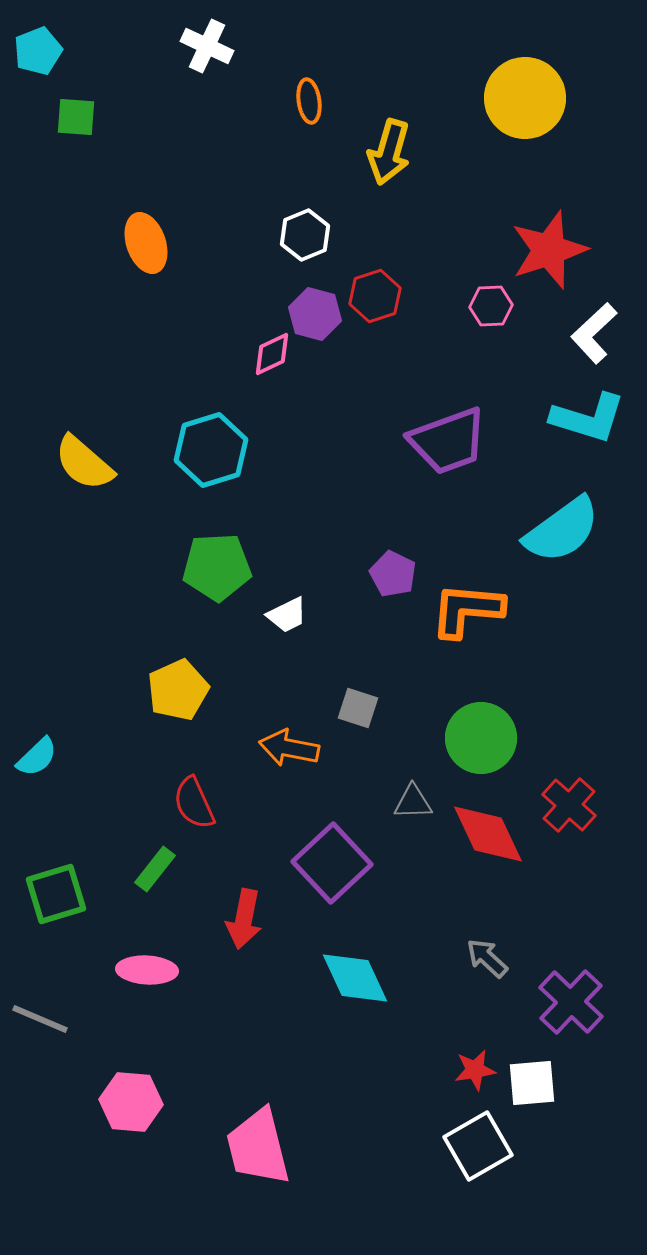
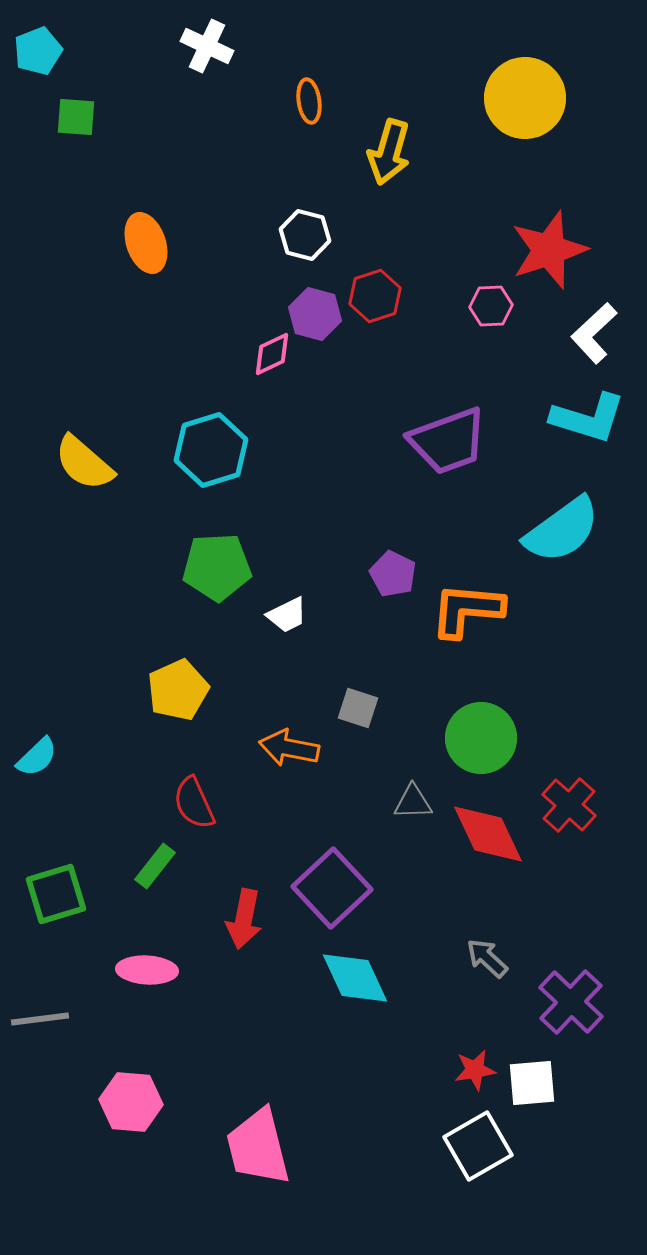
white hexagon at (305, 235): rotated 24 degrees counterclockwise
purple square at (332, 863): moved 25 px down
green rectangle at (155, 869): moved 3 px up
gray line at (40, 1019): rotated 30 degrees counterclockwise
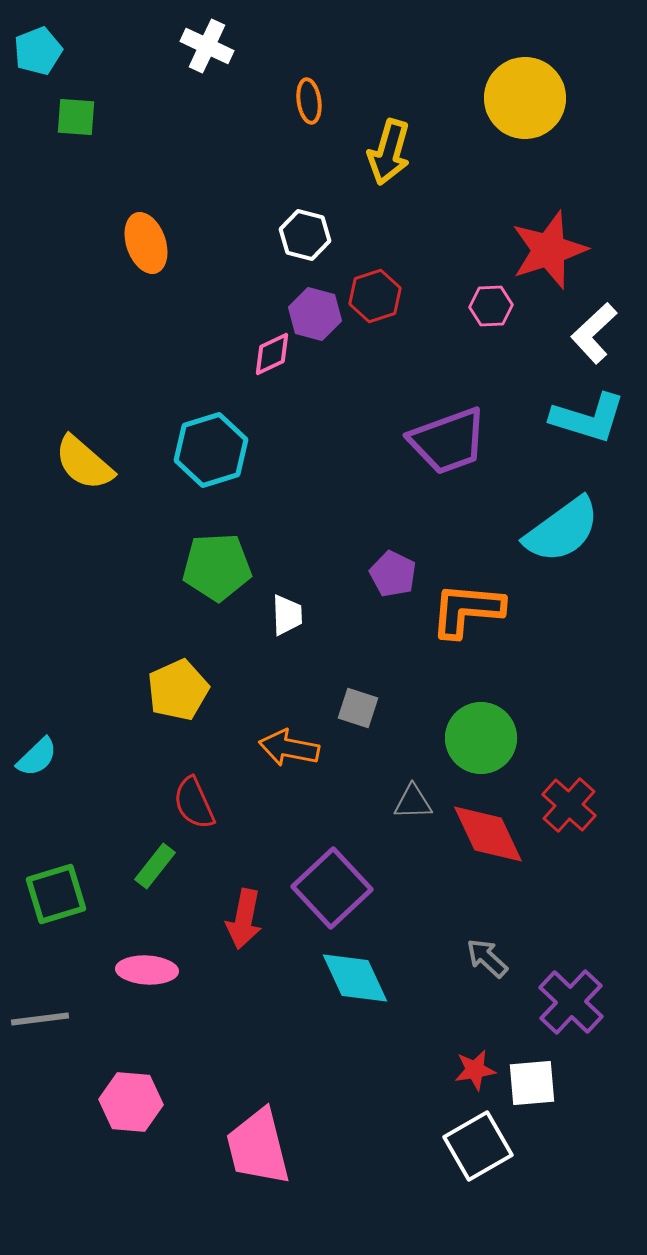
white trapezoid at (287, 615): rotated 66 degrees counterclockwise
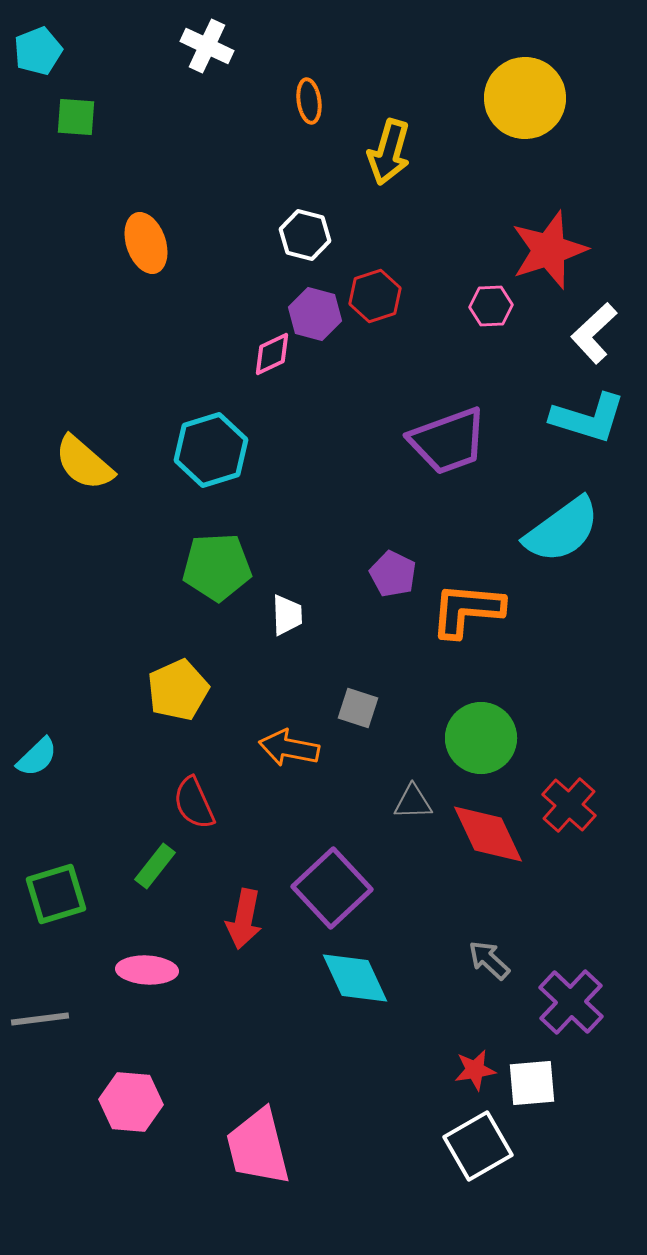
gray arrow at (487, 958): moved 2 px right, 2 px down
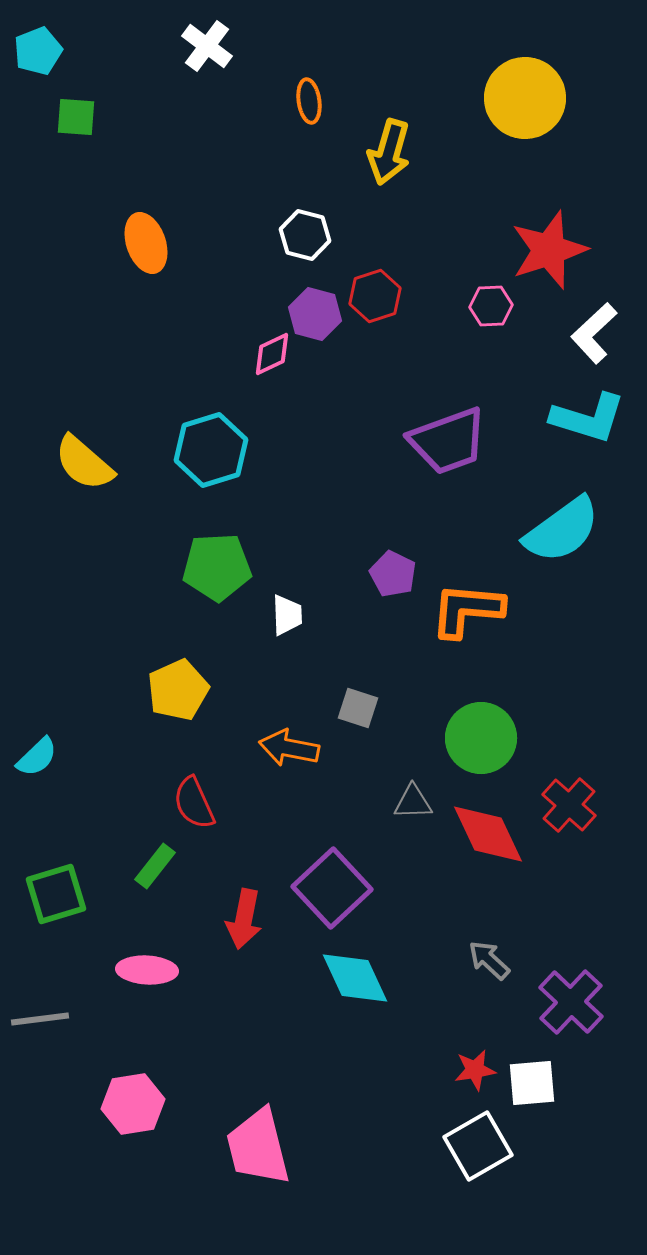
white cross at (207, 46): rotated 12 degrees clockwise
pink hexagon at (131, 1102): moved 2 px right, 2 px down; rotated 14 degrees counterclockwise
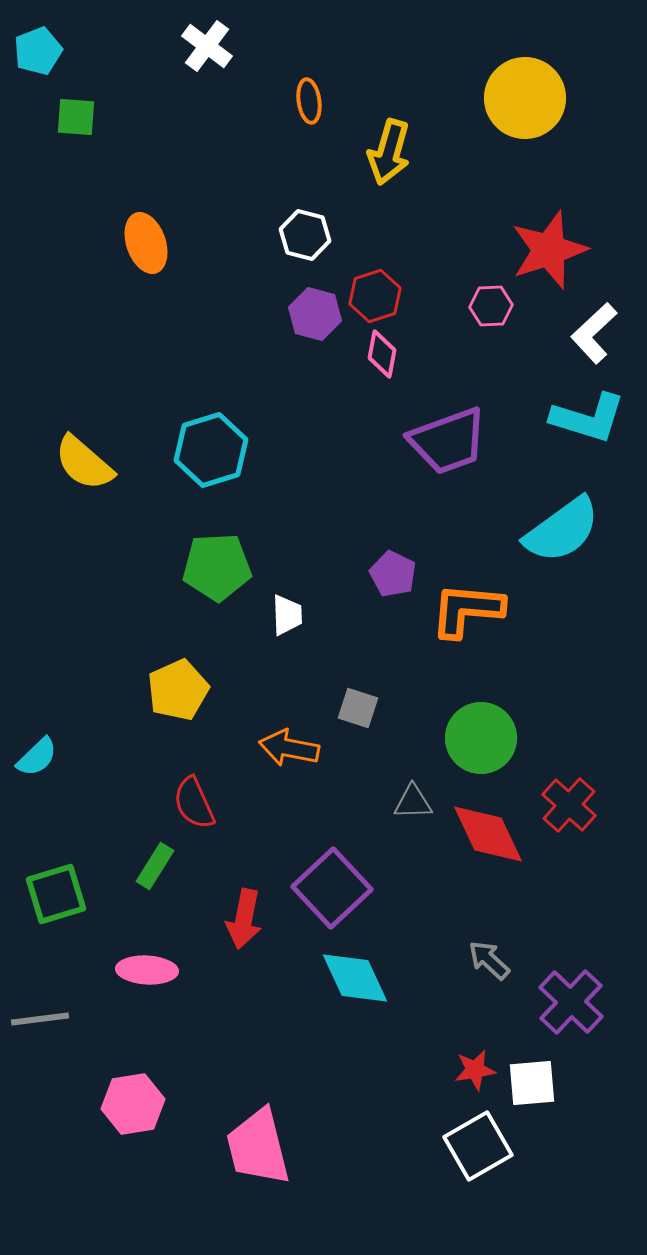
pink diamond at (272, 354): moved 110 px right; rotated 54 degrees counterclockwise
green rectangle at (155, 866): rotated 6 degrees counterclockwise
